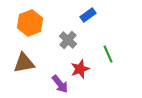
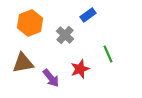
gray cross: moved 3 px left, 5 px up
brown triangle: moved 1 px left
purple arrow: moved 9 px left, 6 px up
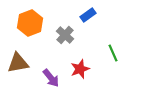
green line: moved 5 px right, 1 px up
brown triangle: moved 5 px left
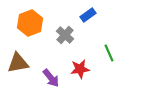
green line: moved 4 px left
red star: rotated 12 degrees clockwise
